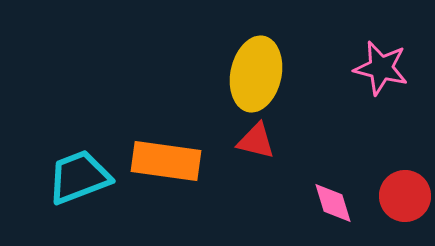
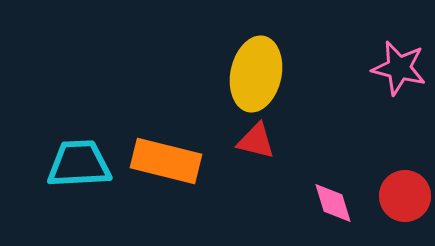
pink star: moved 18 px right
orange rectangle: rotated 6 degrees clockwise
cyan trapezoid: moved 13 px up; rotated 18 degrees clockwise
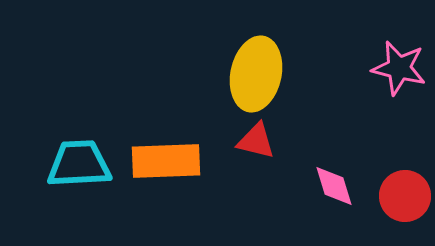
orange rectangle: rotated 16 degrees counterclockwise
pink diamond: moved 1 px right, 17 px up
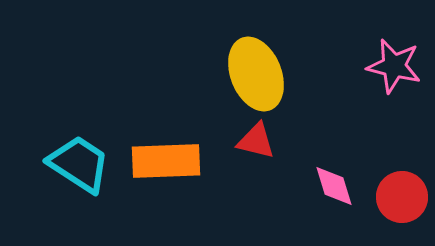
pink star: moved 5 px left, 2 px up
yellow ellipse: rotated 34 degrees counterclockwise
cyan trapezoid: rotated 36 degrees clockwise
red circle: moved 3 px left, 1 px down
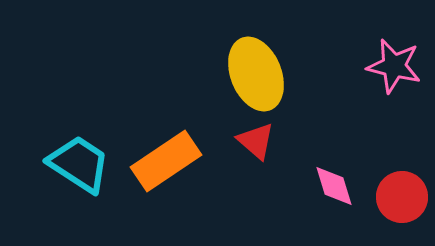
red triangle: rotated 27 degrees clockwise
orange rectangle: rotated 32 degrees counterclockwise
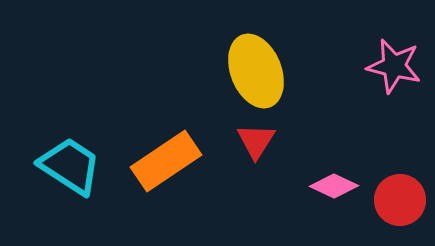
yellow ellipse: moved 3 px up
red triangle: rotated 21 degrees clockwise
cyan trapezoid: moved 9 px left, 2 px down
pink diamond: rotated 48 degrees counterclockwise
red circle: moved 2 px left, 3 px down
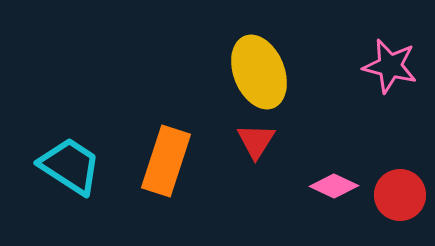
pink star: moved 4 px left
yellow ellipse: moved 3 px right, 1 px down
orange rectangle: rotated 38 degrees counterclockwise
red circle: moved 5 px up
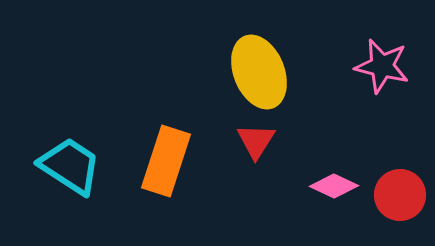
pink star: moved 8 px left
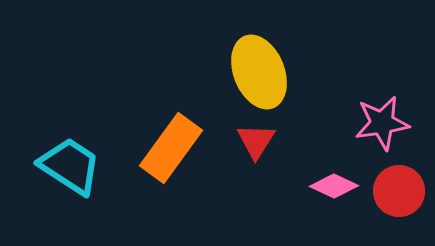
pink star: moved 57 px down; rotated 22 degrees counterclockwise
orange rectangle: moved 5 px right, 13 px up; rotated 18 degrees clockwise
red circle: moved 1 px left, 4 px up
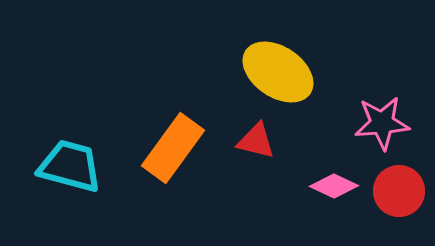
yellow ellipse: moved 19 px right; rotated 34 degrees counterclockwise
pink star: rotated 4 degrees clockwise
red triangle: rotated 48 degrees counterclockwise
orange rectangle: moved 2 px right
cyan trapezoid: rotated 18 degrees counterclockwise
